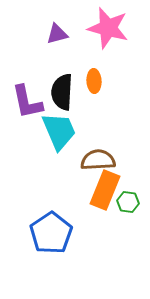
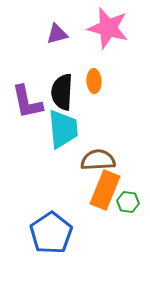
cyan trapezoid: moved 4 px right, 2 px up; rotated 18 degrees clockwise
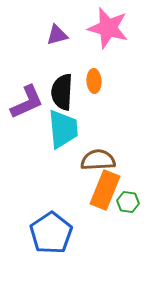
purple triangle: moved 1 px down
purple L-shape: rotated 102 degrees counterclockwise
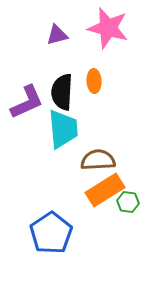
orange rectangle: rotated 36 degrees clockwise
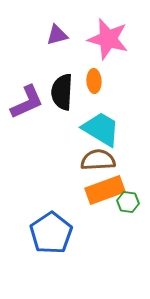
pink star: moved 11 px down
cyan trapezoid: moved 38 px right; rotated 54 degrees counterclockwise
orange rectangle: rotated 12 degrees clockwise
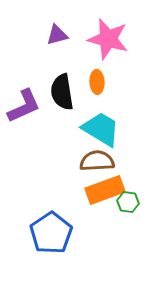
orange ellipse: moved 3 px right, 1 px down
black semicircle: rotated 12 degrees counterclockwise
purple L-shape: moved 3 px left, 4 px down
brown semicircle: moved 1 px left, 1 px down
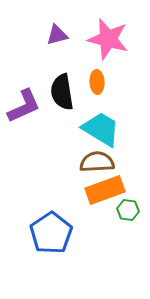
brown semicircle: moved 1 px down
green hexagon: moved 8 px down
